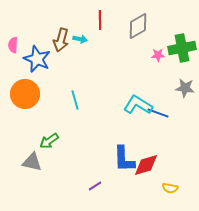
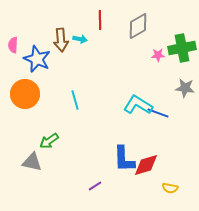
brown arrow: rotated 20 degrees counterclockwise
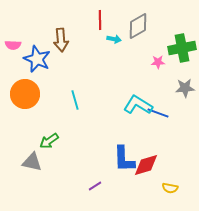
cyan arrow: moved 34 px right
pink semicircle: rotated 91 degrees counterclockwise
pink star: moved 7 px down
gray star: rotated 12 degrees counterclockwise
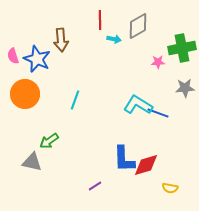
pink semicircle: moved 11 px down; rotated 70 degrees clockwise
cyan line: rotated 36 degrees clockwise
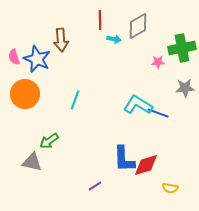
pink semicircle: moved 1 px right, 1 px down
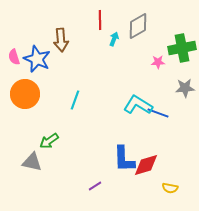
cyan arrow: rotated 80 degrees counterclockwise
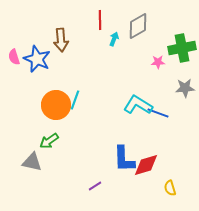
orange circle: moved 31 px right, 11 px down
yellow semicircle: rotated 63 degrees clockwise
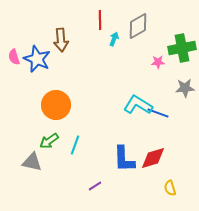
cyan line: moved 45 px down
red diamond: moved 7 px right, 7 px up
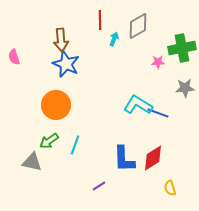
blue star: moved 29 px right, 5 px down
red diamond: rotated 16 degrees counterclockwise
purple line: moved 4 px right
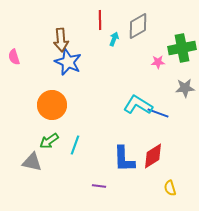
blue star: moved 2 px right, 2 px up
orange circle: moved 4 px left
red diamond: moved 2 px up
purple line: rotated 40 degrees clockwise
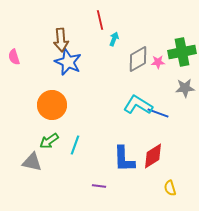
red line: rotated 12 degrees counterclockwise
gray diamond: moved 33 px down
green cross: moved 4 px down
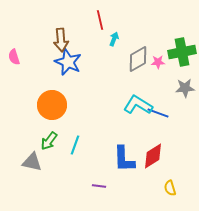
green arrow: rotated 18 degrees counterclockwise
